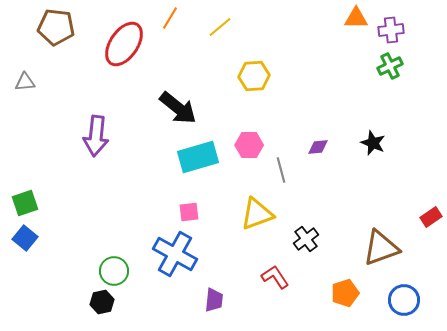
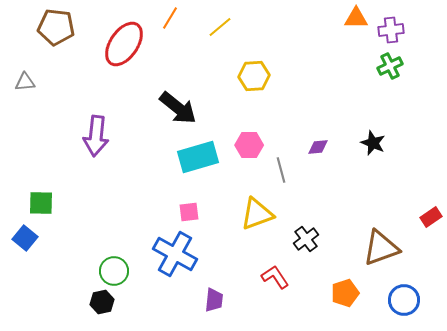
green square: moved 16 px right; rotated 20 degrees clockwise
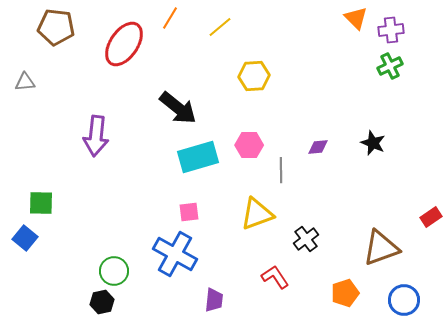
orange triangle: rotated 45 degrees clockwise
gray line: rotated 15 degrees clockwise
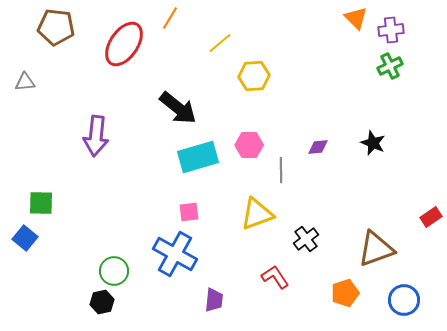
yellow line: moved 16 px down
brown triangle: moved 5 px left, 1 px down
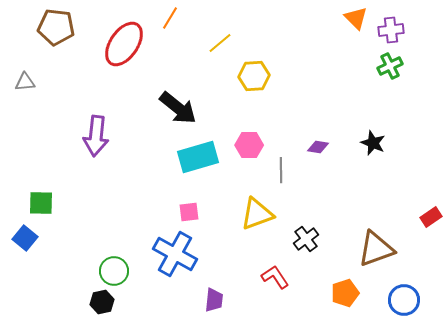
purple diamond: rotated 15 degrees clockwise
